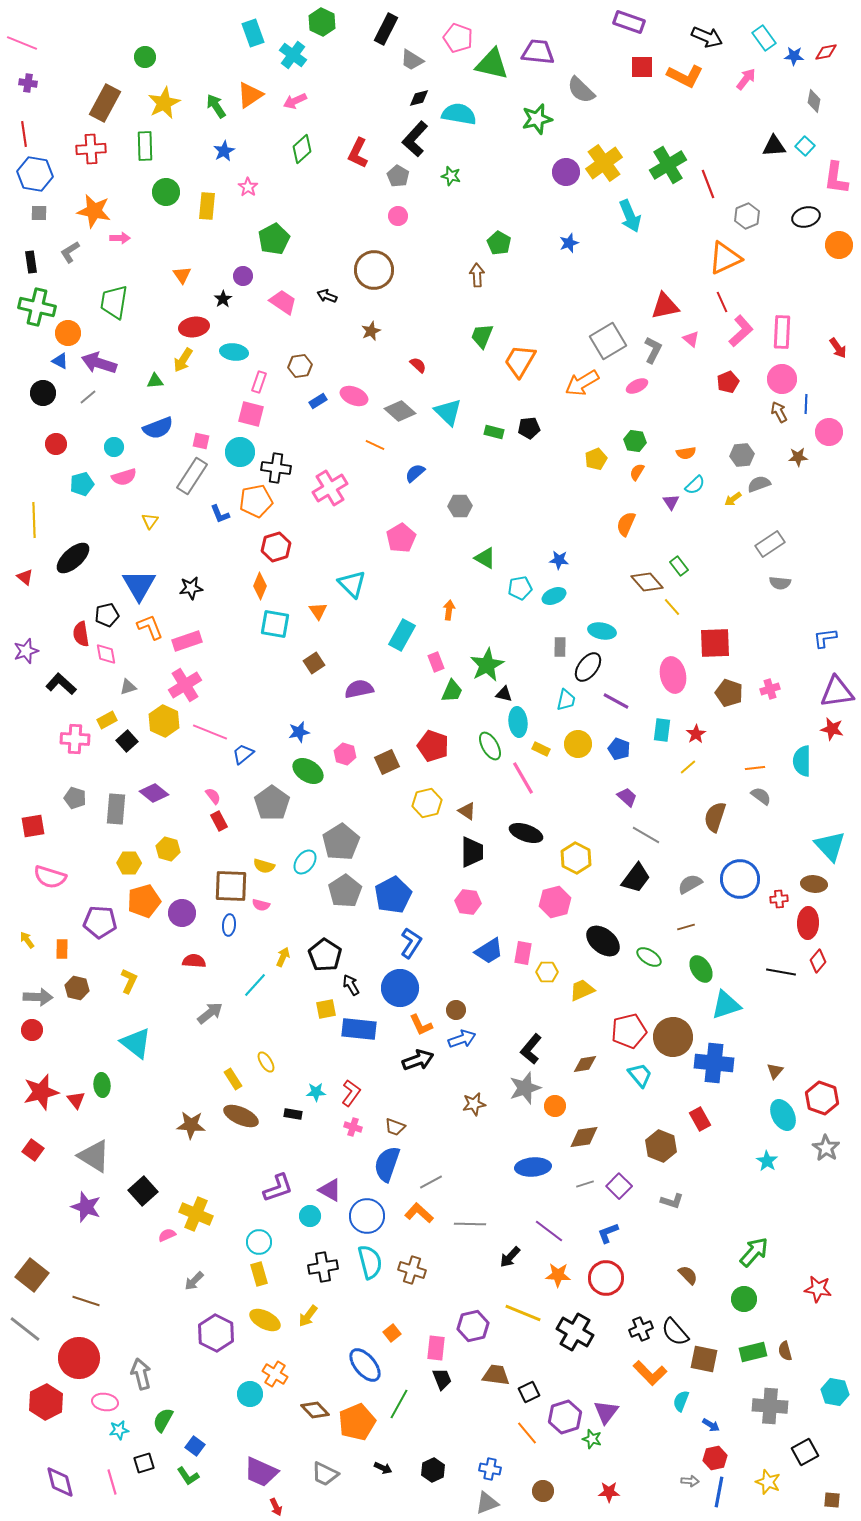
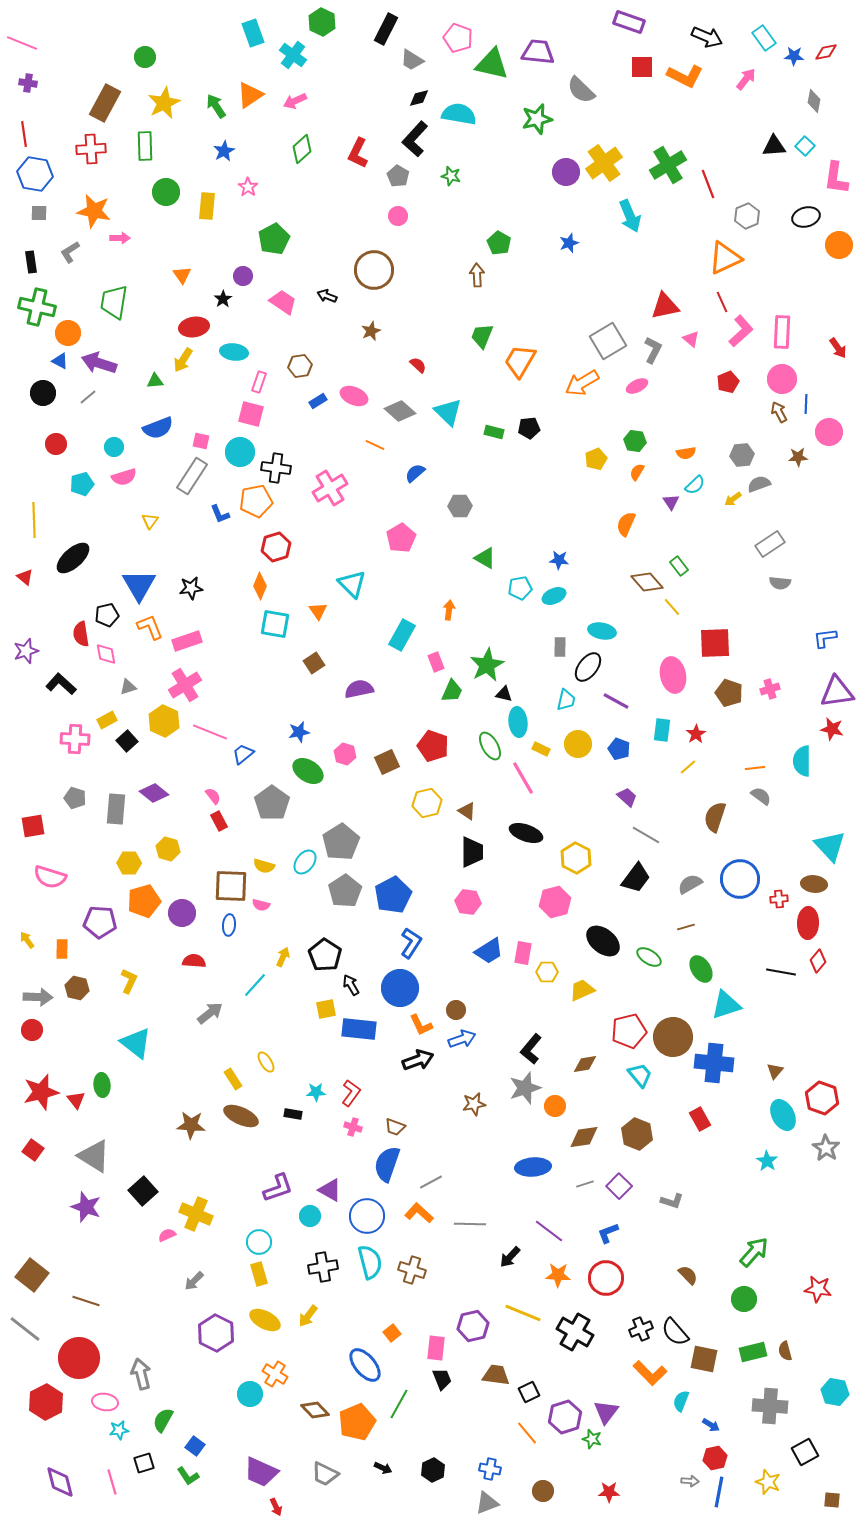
brown hexagon at (661, 1146): moved 24 px left, 12 px up
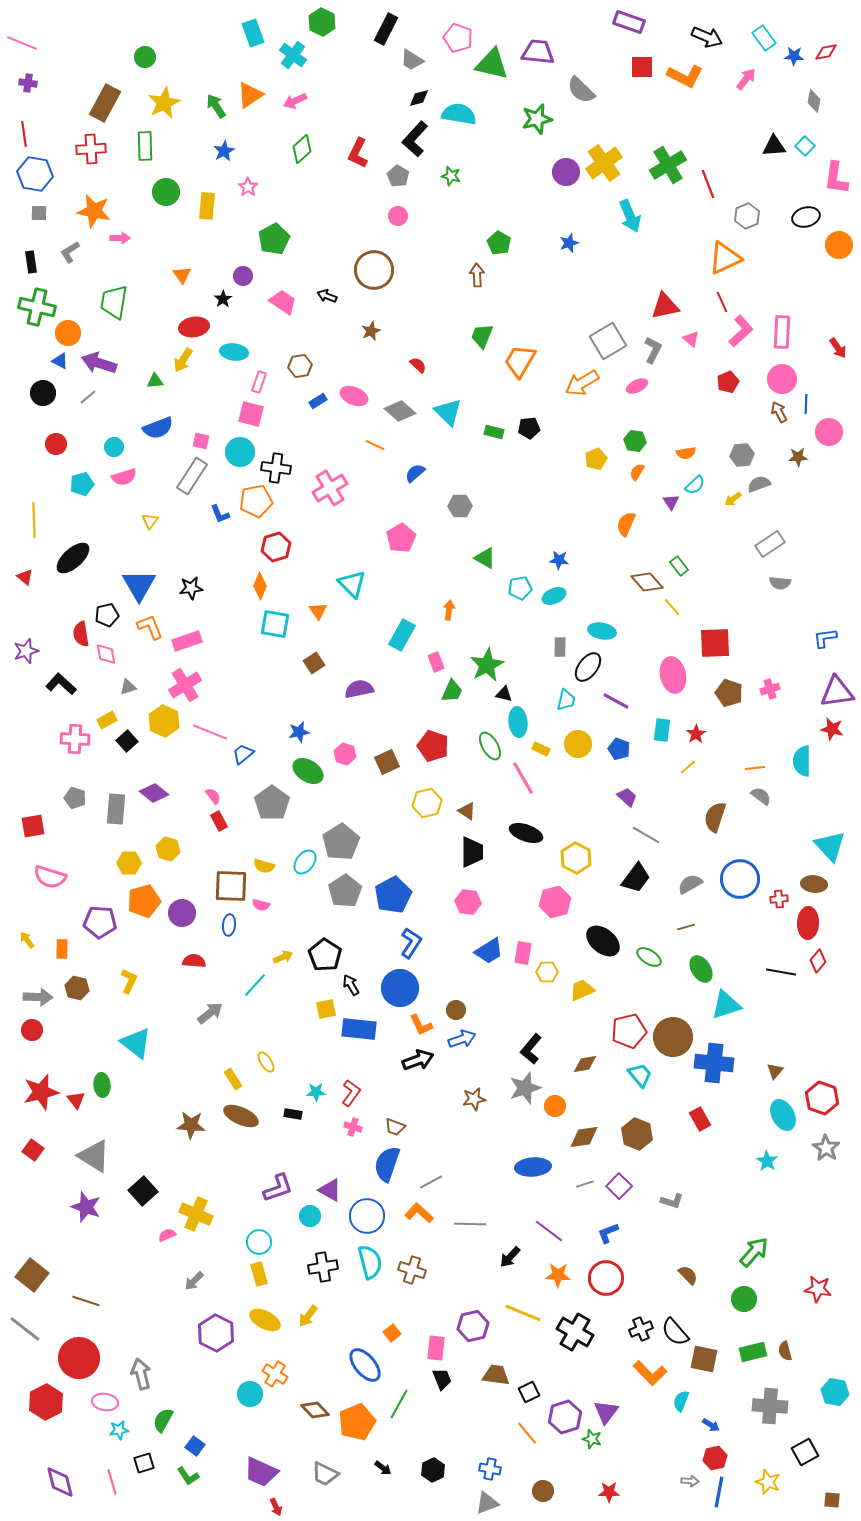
yellow arrow at (283, 957): rotated 42 degrees clockwise
brown star at (474, 1104): moved 5 px up
black arrow at (383, 1468): rotated 12 degrees clockwise
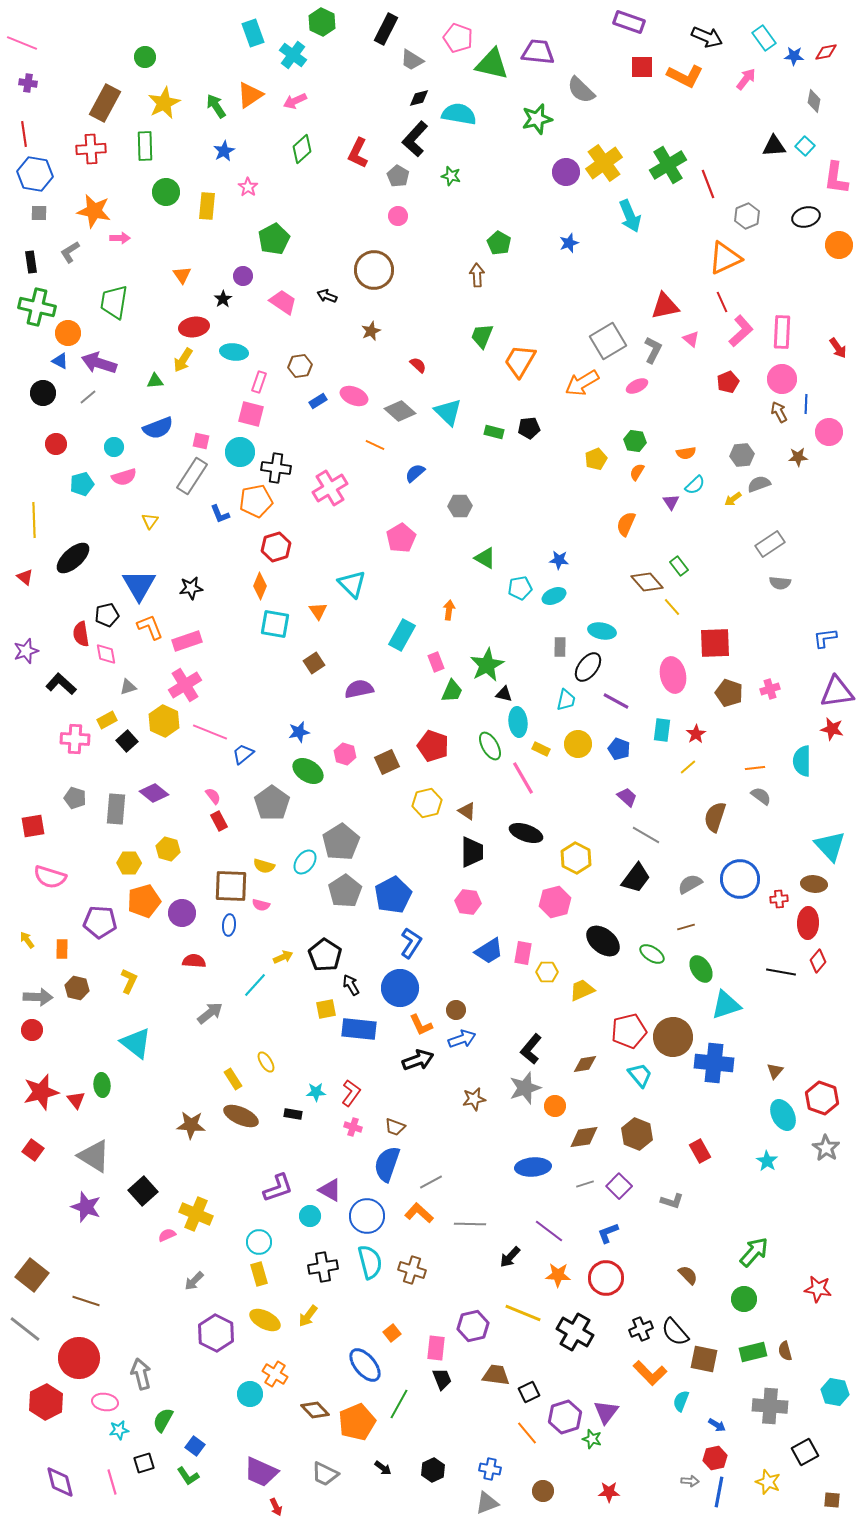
green ellipse at (649, 957): moved 3 px right, 3 px up
red rectangle at (700, 1119): moved 32 px down
blue arrow at (711, 1425): moved 6 px right
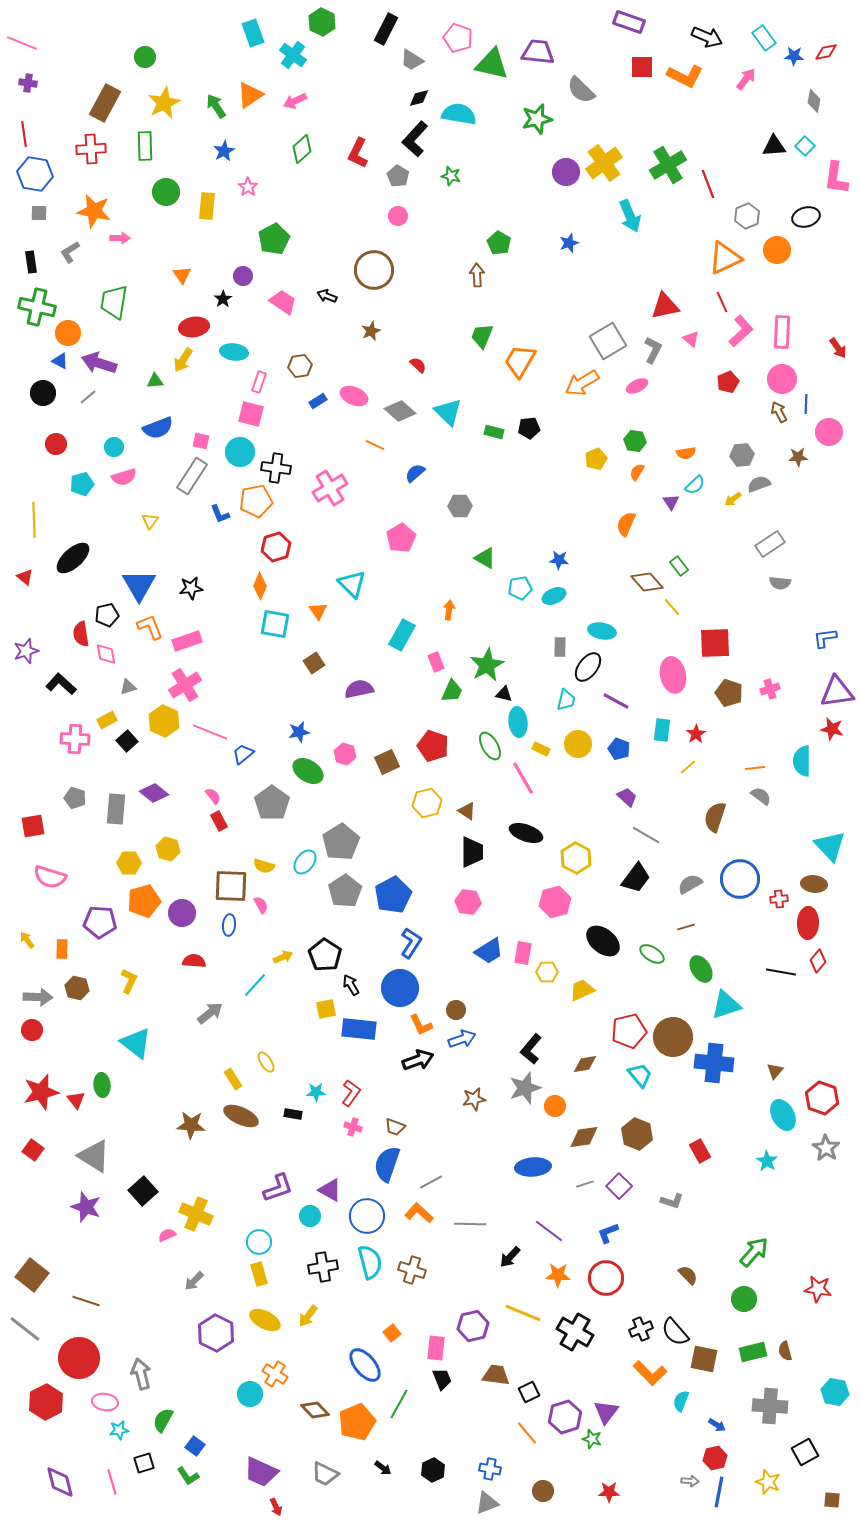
orange circle at (839, 245): moved 62 px left, 5 px down
pink semicircle at (261, 905): rotated 132 degrees counterclockwise
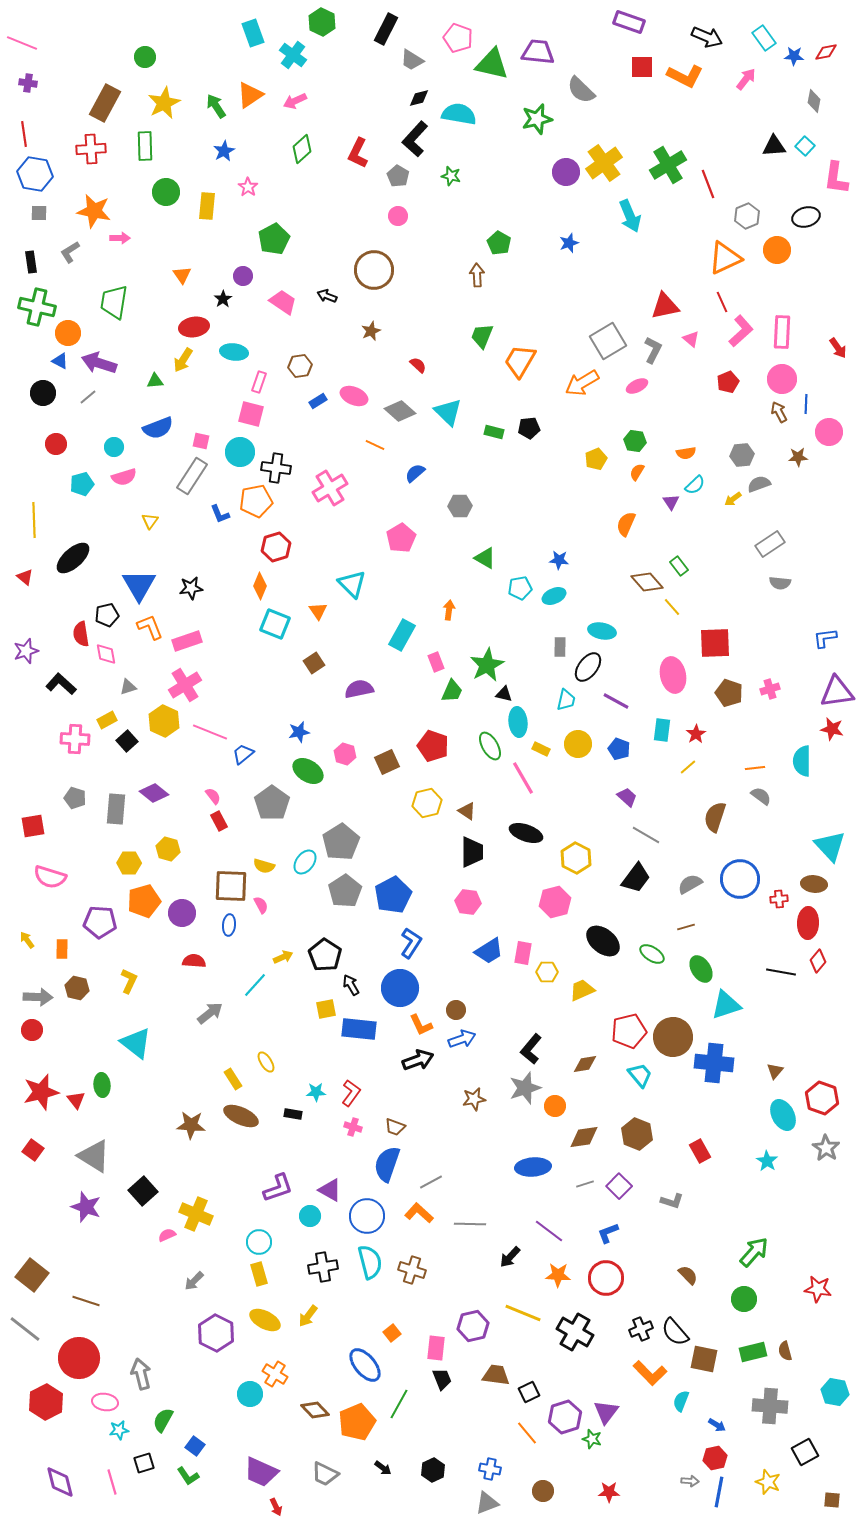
cyan square at (275, 624): rotated 12 degrees clockwise
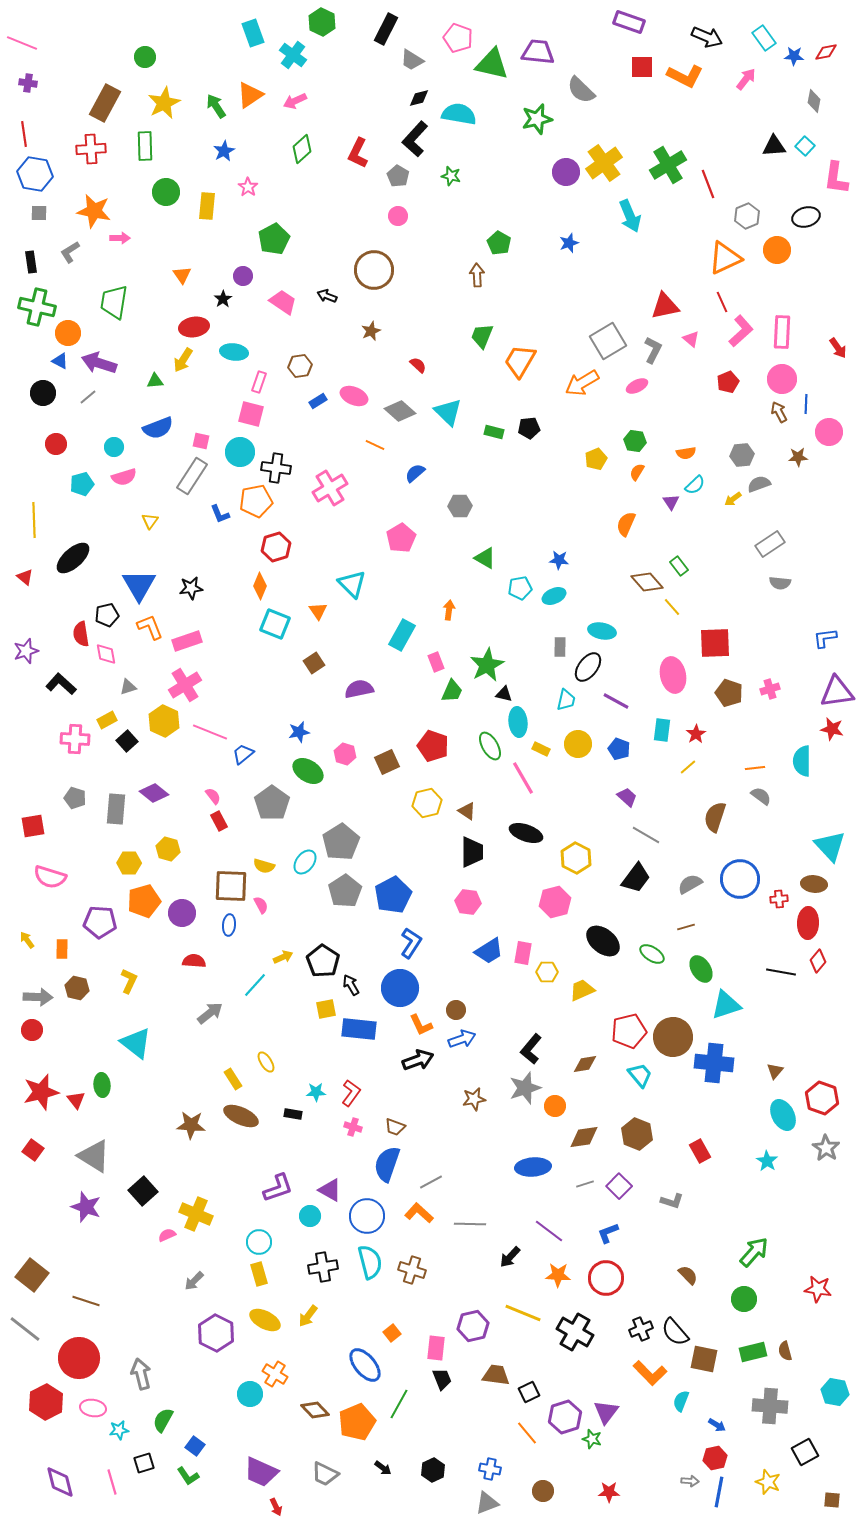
black pentagon at (325, 955): moved 2 px left, 6 px down
pink ellipse at (105, 1402): moved 12 px left, 6 px down
